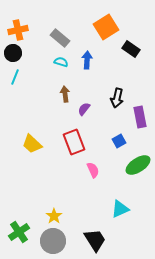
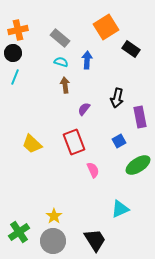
brown arrow: moved 9 px up
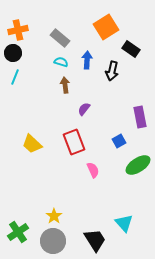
black arrow: moved 5 px left, 27 px up
cyan triangle: moved 4 px right, 14 px down; rotated 48 degrees counterclockwise
green cross: moved 1 px left
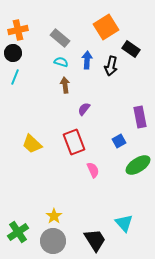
black arrow: moved 1 px left, 5 px up
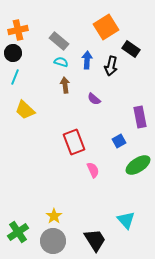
gray rectangle: moved 1 px left, 3 px down
purple semicircle: moved 10 px right, 10 px up; rotated 88 degrees counterclockwise
yellow trapezoid: moved 7 px left, 34 px up
cyan triangle: moved 2 px right, 3 px up
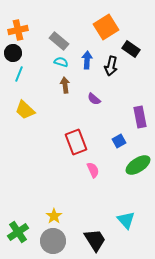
cyan line: moved 4 px right, 3 px up
red rectangle: moved 2 px right
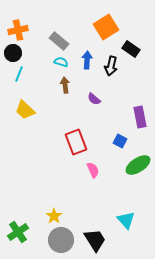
blue square: moved 1 px right; rotated 32 degrees counterclockwise
gray circle: moved 8 px right, 1 px up
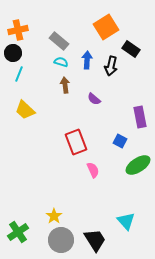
cyan triangle: moved 1 px down
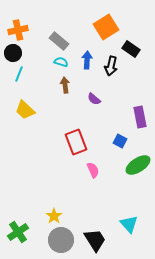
cyan triangle: moved 3 px right, 3 px down
